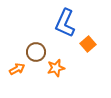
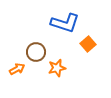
blue L-shape: rotated 96 degrees counterclockwise
orange star: moved 1 px right
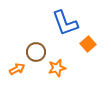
blue L-shape: rotated 52 degrees clockwise
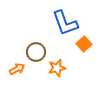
orange square: moved 4 px left
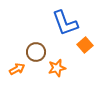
orange square: moved 1 px right, 1 px down
